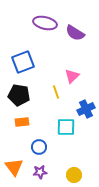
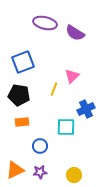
yellow line: moved 2 px left, 3 px up; rotated 40 degrees clockwise
blue circle: moved 1 px right, 1 px up
orange triangle: moved 1 px right, 3 px down; rotated 42 degrees clockwise
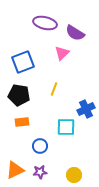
pink triangle: moved 10 px left, 23 px up
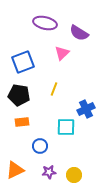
purple semicircle: moved 4 px right
purple star: moved 9 px right
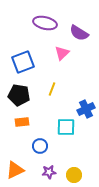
yellow line: moved 2 px left
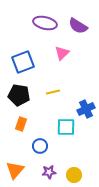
purple semicircle: moved 1 px left, 7 px up
yellow line: moved 1 px right, 3 px down; rotated 56 degrees clockwise
orange rectangle: moved 1 px left, 2 px down; rotated 64 degrees counterclockwise
orange triangle: rotated 24 degrees counterclockwise
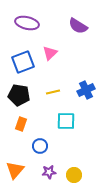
purple ellipse: moved 18 px left
pink triangle: moved 12 px left
blue cross: moved 19 px up
cyan square: moved 6 px up
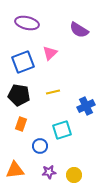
purple semicircle: moved 1 px right, 4 px down
blue cross: moved 16 px down
cyan square: moved 4 px left, 9 px down; rotated 18 degrees counterclockwise
orange triangle: rotated 42 degrees clockwise
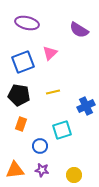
purple star: moved 7 px left, 2 px up; rotated 16 degrees clockwise
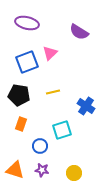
purple semicircle: moved 2 px down
blue square: moved 4 px right
blue cross: rotated 30 degrees counterclockwise
orange triangle: rotated 24 degrees clockwise
yellow circle: moved 2 px up
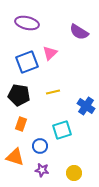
orange triangle: moved 13 px up
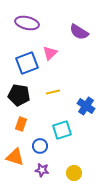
blue square: moved 1 px down
